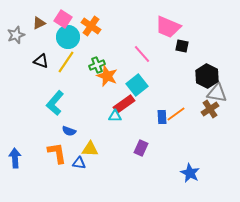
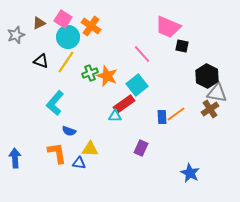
green cross: moved 7 px left, 8 px down
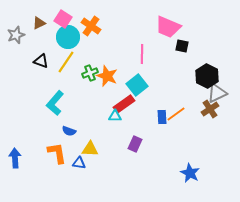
pink line: rotated 42 degrees clockwise
gray triangle: rotated 35 degrees counterclockwise
purple rectangle: moved 6 px left, 4 px up
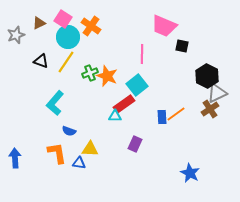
pink trapezoid: moved 4 px left, 1 px up
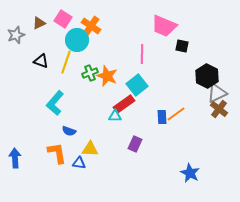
cyan circle: moved 9 px right, 3 px down
yellow line: rotated 15 degrees counterclockwise
brown cross: moved 9 px right; rotated 18 degrees counterclockwise
